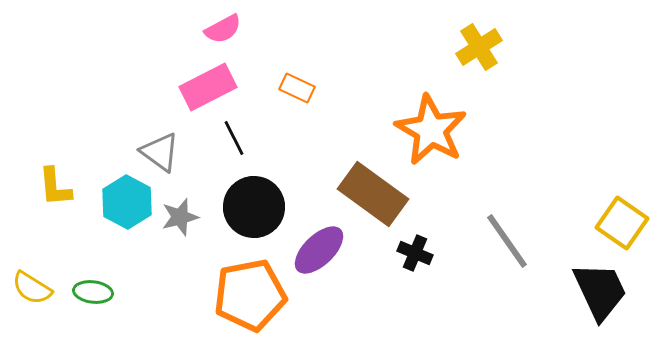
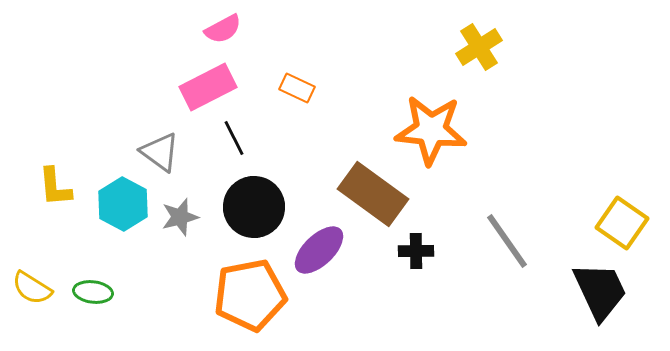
orange star: rotated 24 degrees counterclockwise
cyan hexagon: moved 4 px left, 2 px down
black cross: moved 1 px right, 2 px up; rotated 24 degrees counterclockwise
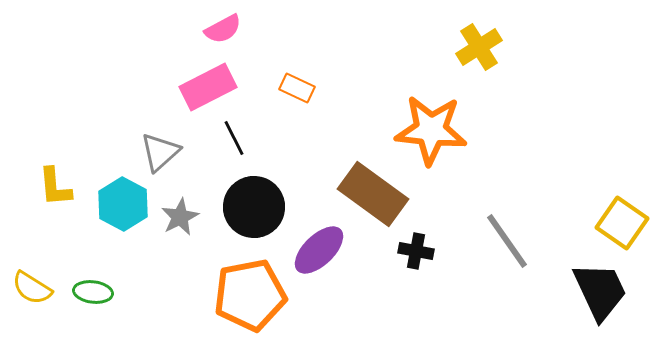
gray triangle: rotated 42 degrees clockwise
gray star: rotated 12 degrees counterclockwise
black cross: rotated 12 degrees clockwise
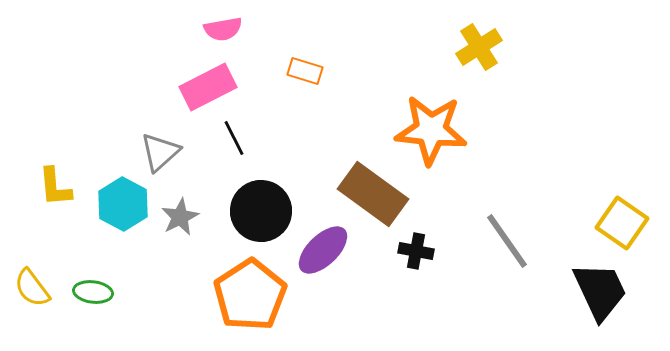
pink semicircle: rotated 18 degrees clockwise
orange rectangle: moved 8 px right, 17 px up; rotated 8 degrees counterclockwise
black circle: moved 7 px right, 4 px down
purple ellipse: moved 4 px right
yellow semicircle: rotated 21 degrees clockwise
orange pentagon: rotated 22 degrees counterclockwise
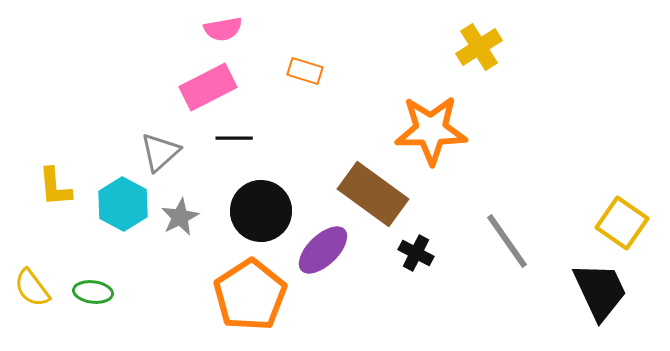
orange star: rotated 6 degrees counterclockwise
black line: rotated 63 degrees counterclockwise
black cross: moved 2 px down; rotated 16 degrees clockwise
